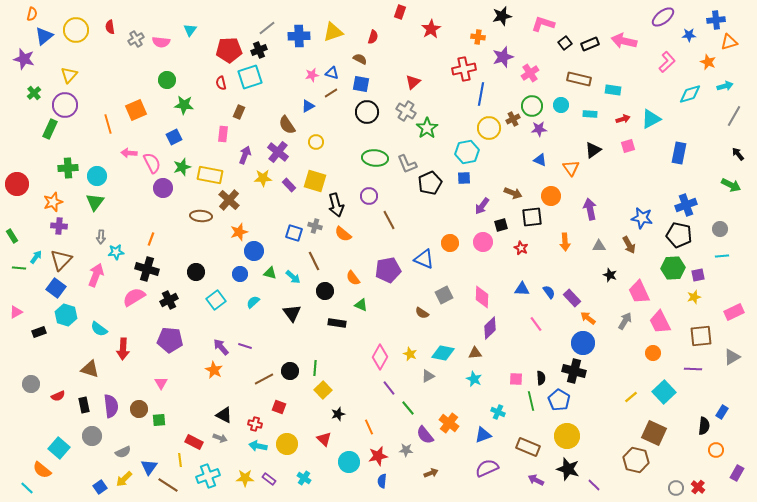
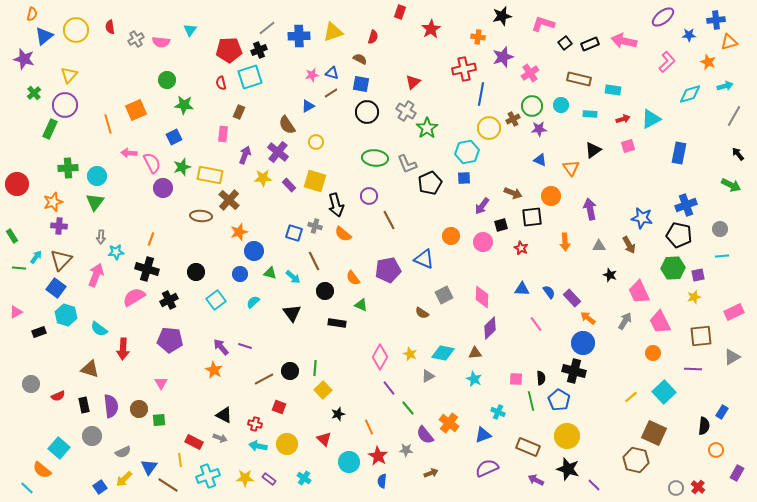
orange circle at (450, 243): moved 1 px right, 7 px up
red star at (378, 456): rotated 30 degrees counterclockwise
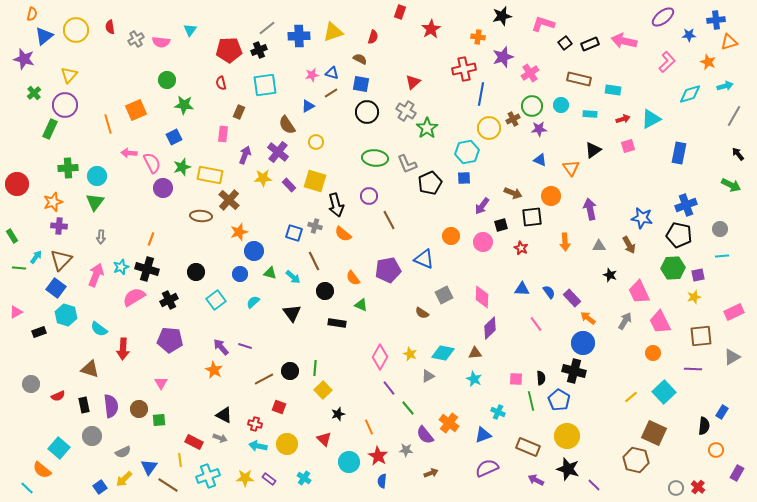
cyan square at (250, 77): moved 15 px right, 8 px down; rotated 10 degrees clockwise
cyan star at (116, 252): moved 5 px right, 15 px down; rotated 14 degrees counterclockwise
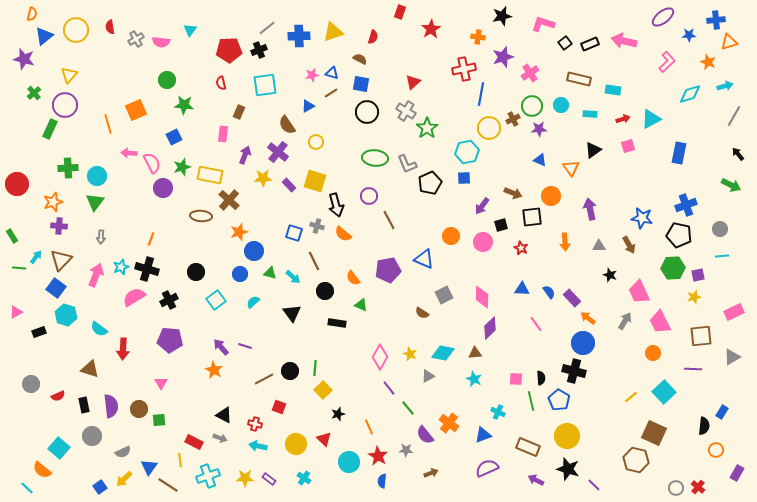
gray cross at (315, 226): moved 2 px right
yellow circle at (287, 444): moved 9 px right
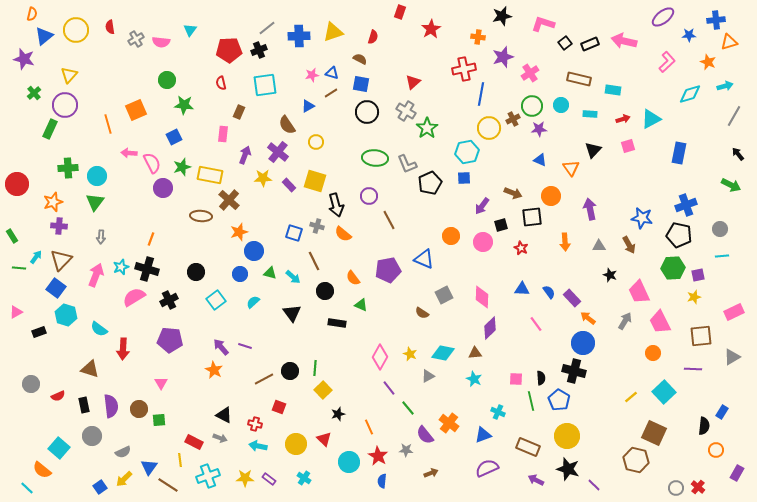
black triangle at (593, 150): rotated 12 degrees counterclockwise
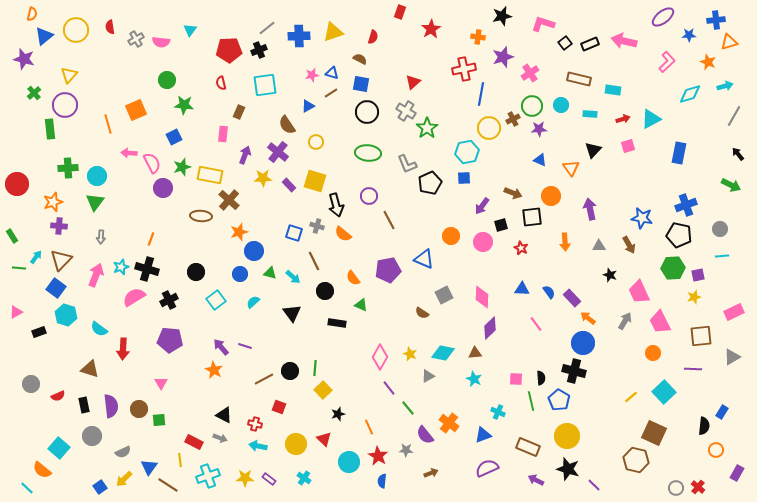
green rectangle at (50, 129): rotated 30 degrees counterclockwise
green ellipse at (375, 158): moved 7 px left, 5 px up
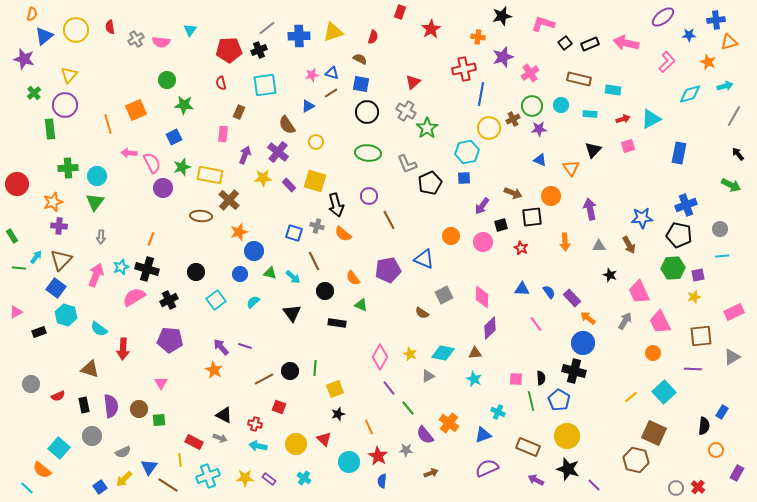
pink arrow at (624, 41): moved 2 px right, 2 px down
blue star at (642, 218): rotated 15 degrees counterclockwise
yellow square at (323, 390): moved 12 px right, 1 px up; rotated 24 degrees clockwise
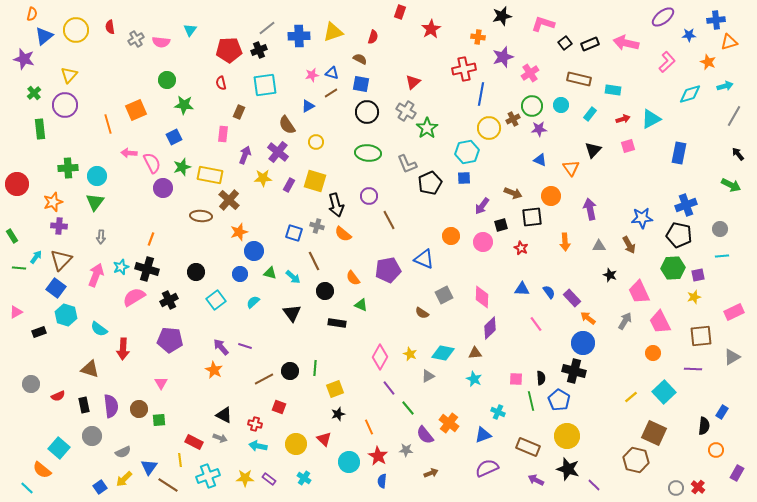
cyan rectangle at (590, 114): rotated 56 degrees counterclockwise
green rectangle at (50, 129): moved 10 px left
purple rectangle at (289, 185): rotated 72 degrees clockwise
